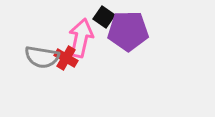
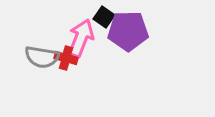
pink arrow: rotated 9 degrees clockwise
red cross: rotated 15 degrees counterclockwise
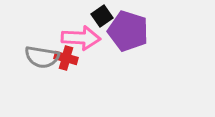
black square: moved 2 px left, 1 px up; rotated 20 degrees clockwise
purple pentagon: rotated 18 degrees clockwise
pink arrow: rotated 72 degrees clockwise
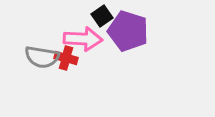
pink arrow: moved 2 px right, 1 px down
